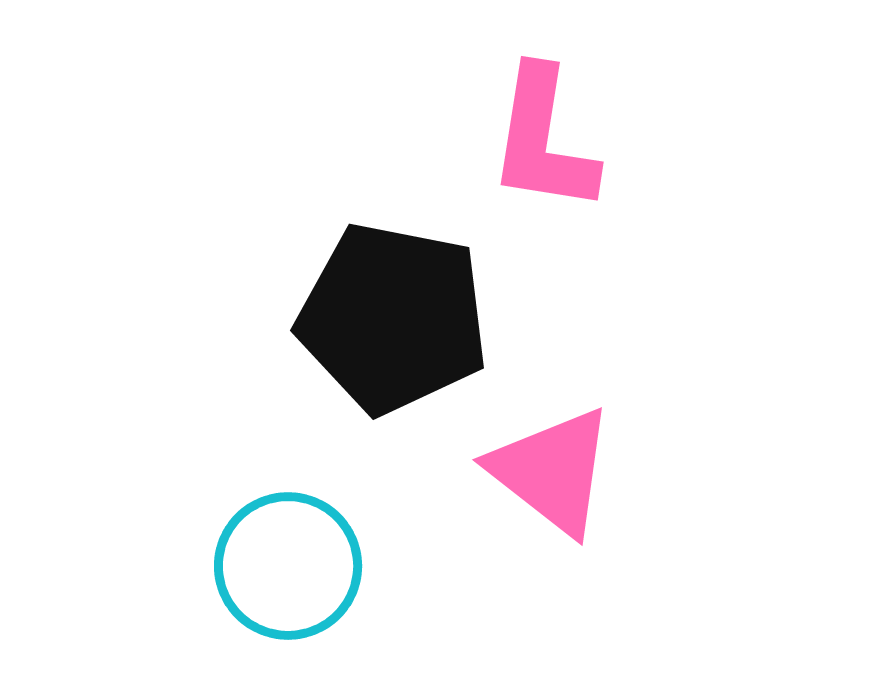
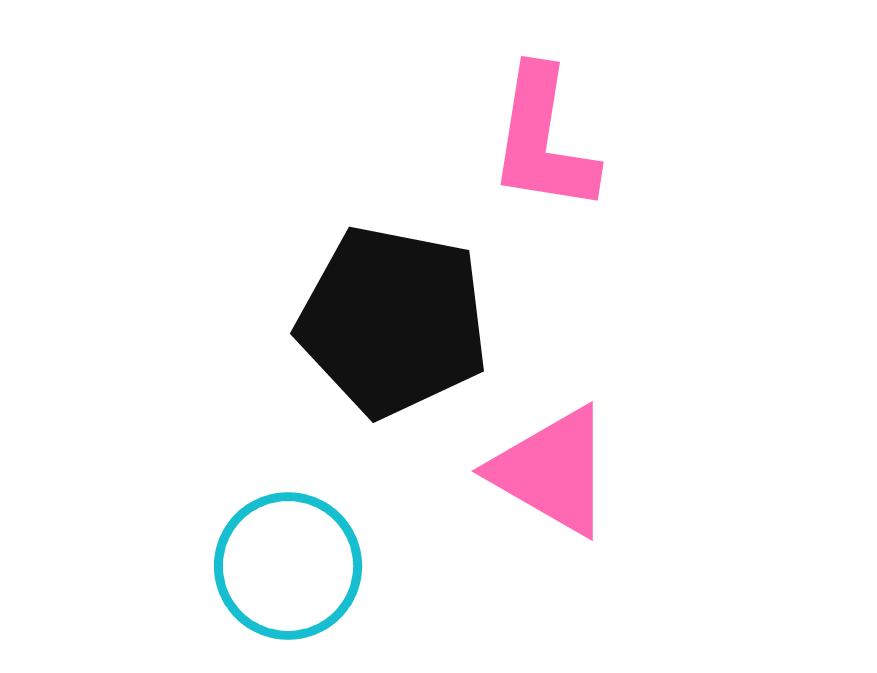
black pentagon: moved 3 px down
pink triangle: rotated 8 degrees counterclockwise
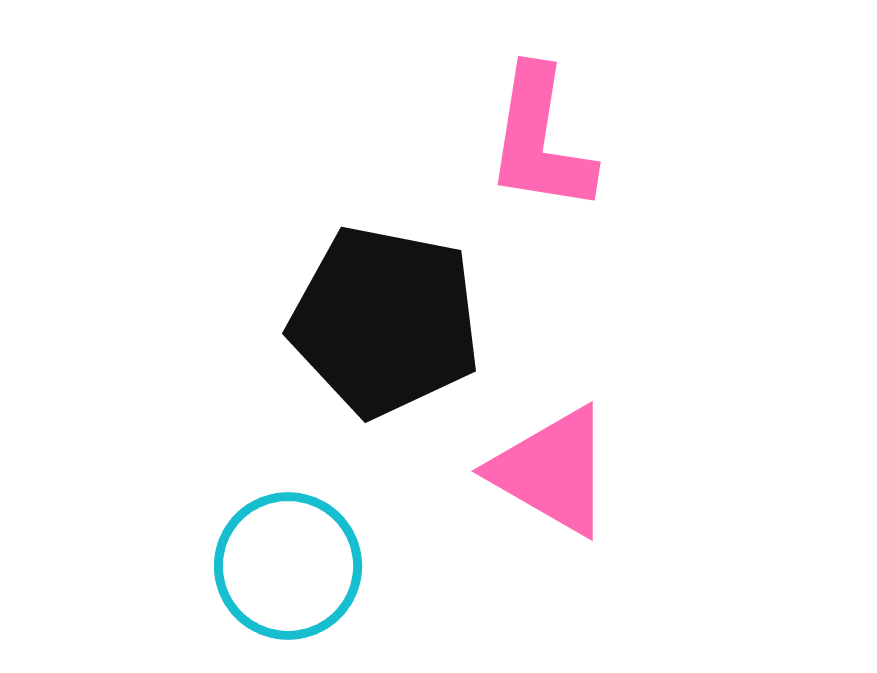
pink L-shape: moved 3 px left
black pentagon: moved 8 px left
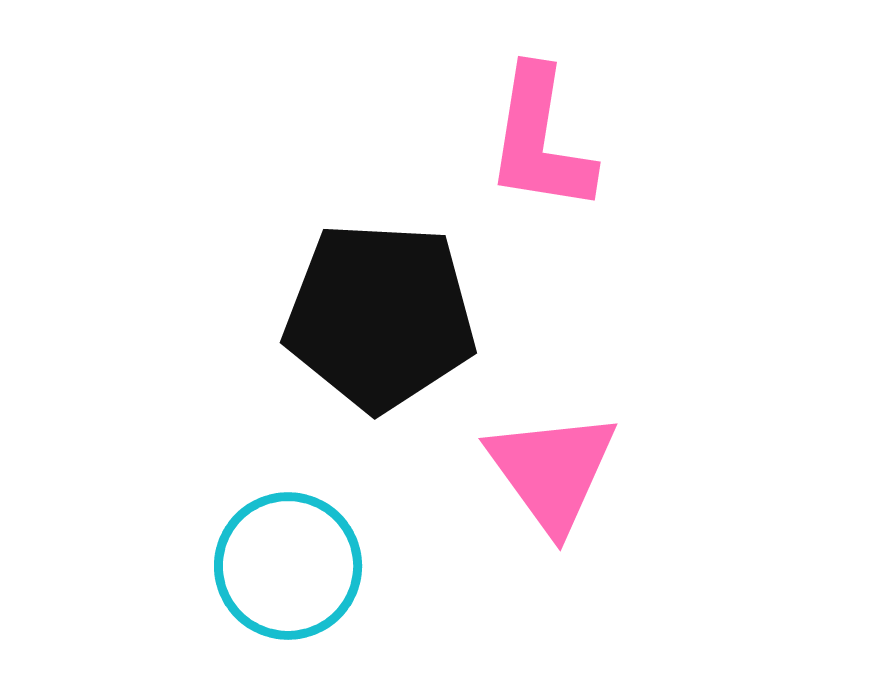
black pentagon: moved 5 px left, 5 px up; rotated 8 degrees counterclockwise
pink triangle: rotated 24 degrees clockwise
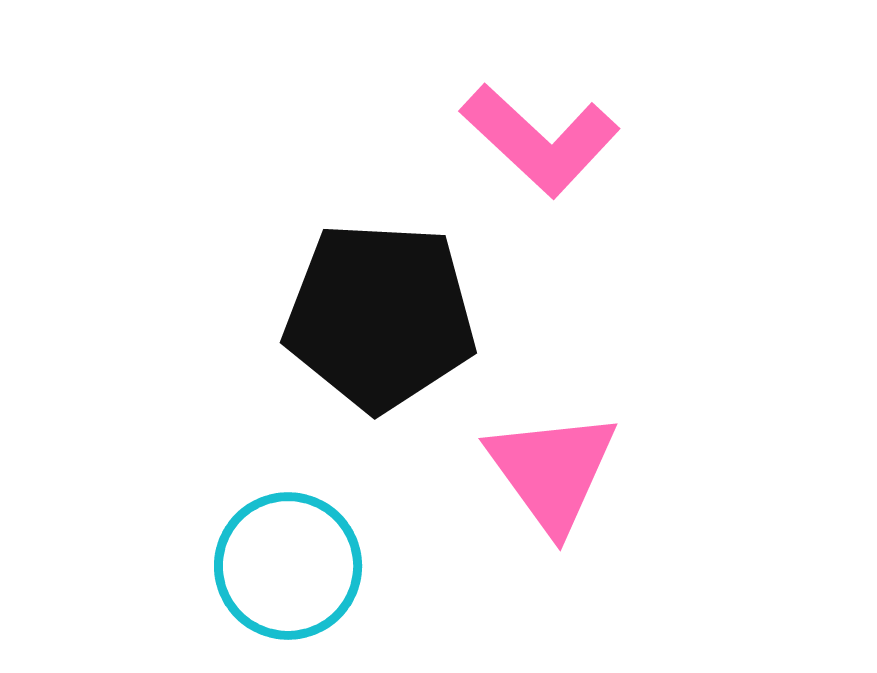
pink L-shape: rotated 56 degrees counterclockwise
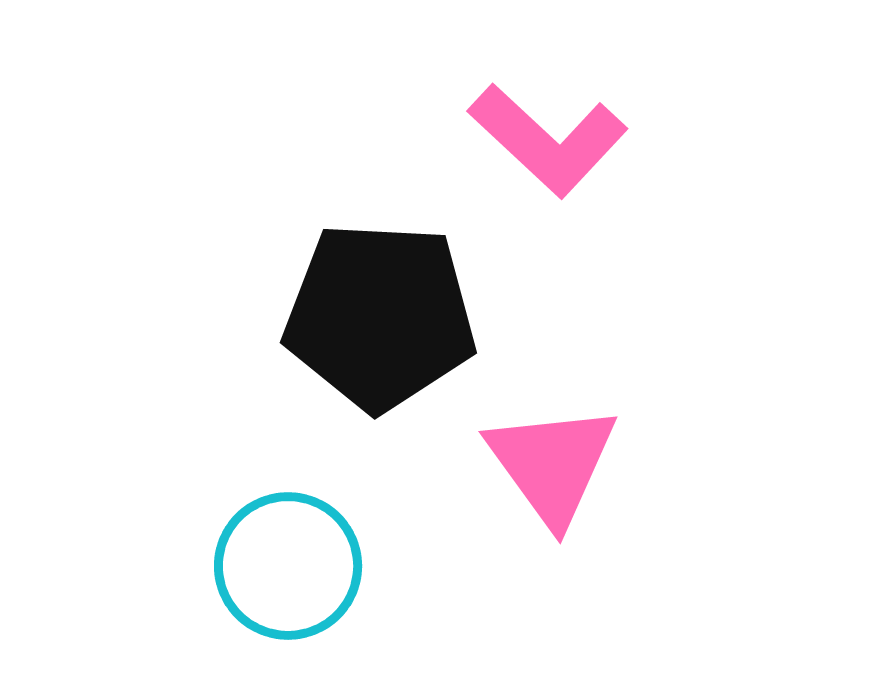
pink L-shape: moved 8 px right
pink triangle: moved 7 px up
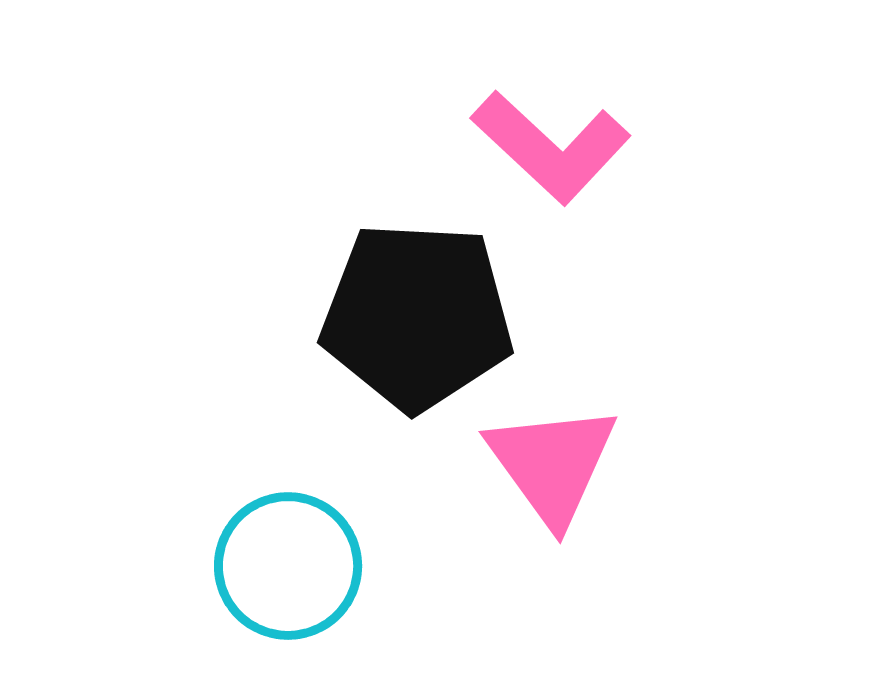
pink L-shape: moved 3 px right, 7 px down
black pentagon: moved 37 px right
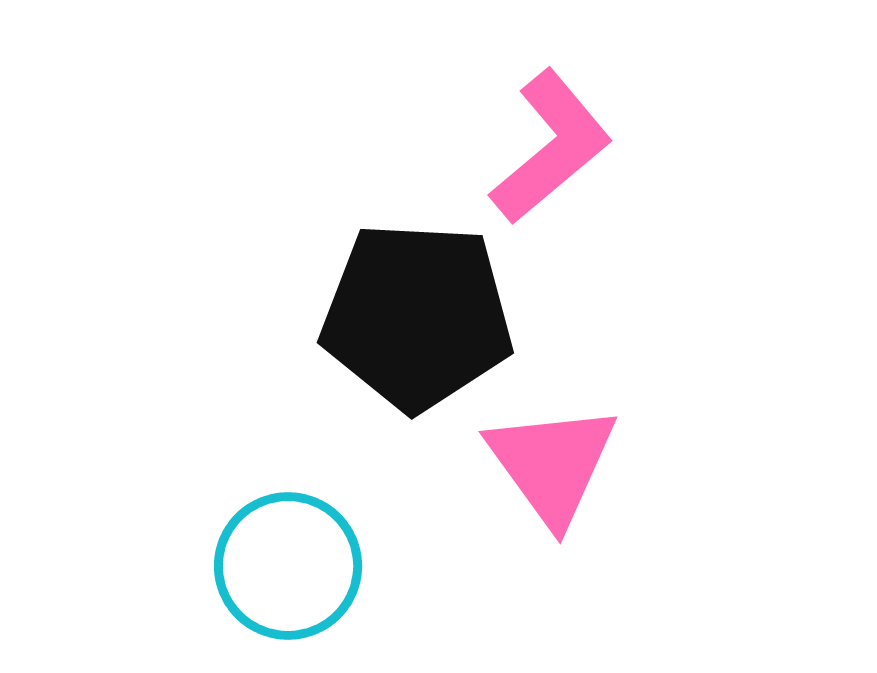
pink L-shape: rotated 83 degrees counterclockwise
